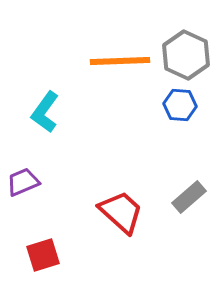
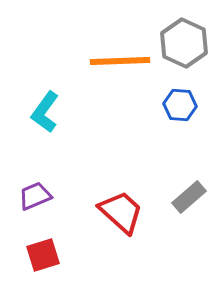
gray hexagon: moved 2 px left, 12 px up
purple trapezoid: moved 12 px right, 14 px down
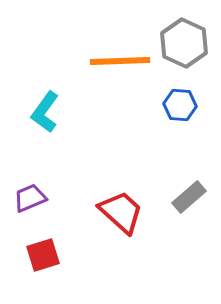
purple trapezoid: moved 5 px left, 2 px down
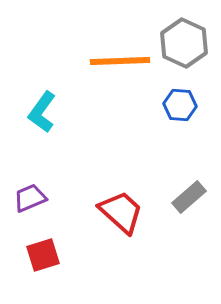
cyan L-shape: moved 3 px left
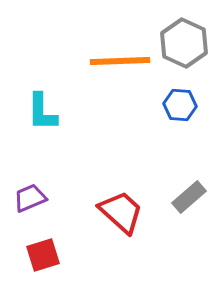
cyan L-shape: rotated 36 degrees counterclockwise
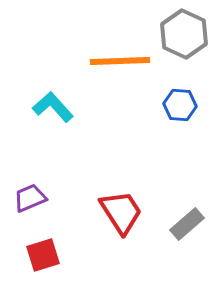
gray hexagon: moved 9 px up
cyan L-shape: moved 11 px right, 5 px up; rotated 138 degrees clockwise
gray rectangle: moved 2 px left, 27 px down
red trapezoid: rotated 15 degrees clockwise
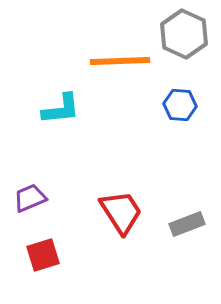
cyan L-shape: moved 8 px right, 2 px down; rotated 126 degrees clockwise
gray rectangle: rotated 20 degrees clockwise
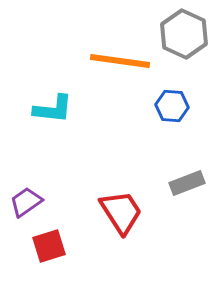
orange line: rotated 10 degrees clockwise
blue hexagon: moved 8 px left, 1 px down
cyan L-shape: moved 8 px left; rotated 12 degrees clockwise
purple trapezoid: moved 4 px left, 4 px down; rotated 12 degrees counterclockwise
gray rectangle: moved 41 px up
red square: moved 6 px right, 9 px up
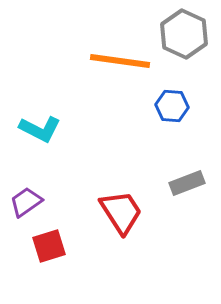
cyan L-shape: moved 13 px left, 20 px down; rotated 21 degrees clockwise
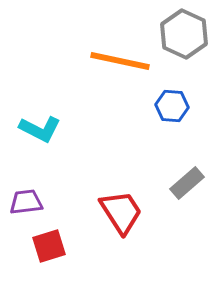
orange line: rotated 4 degrees clockwise
gray rectangle: rotated 20 degrees counterclockwise
purple trapezoid: rotated 28 degrees clockwise
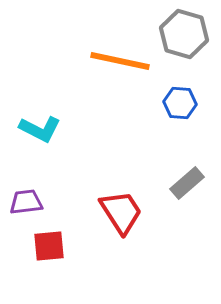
gray hexagon: rotated 9 degrees counterclockwise
blue hexagon: moved 8 px right, 3 px up
red square: rotated 12 degrees clockwise
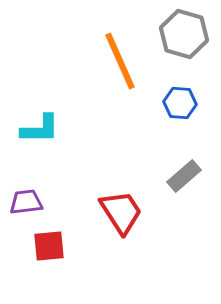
orange line: rotated 54 degrees clockwise
cyan L-shape: rotated 27 degrees counterclockwise
gray rectangle: moved 3 px left, 7 px up
